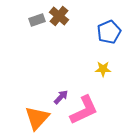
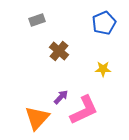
brown cross: moved 35 px down
blue pentagon: moved 5 px left, 9 px up
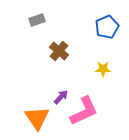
blue pentagon: moved 3 px right, 4 px down
pink L-shape: moved 1 px down
orange triangle: rotated 16 degrees counterclockwise
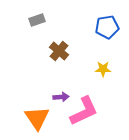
blue pentagon: rotated 15 degrees clockwise
purple arrow: rotated 42 degrees clockwise
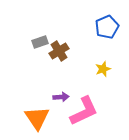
gray rectangle: moved 3 px right, 22 px down
blue pentagon: rotated 15 degrees counterclockwise
brown cross: rotated 18 degrees clockwise
yellow star: rotated 21 degrees counterclockwise
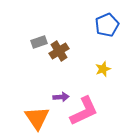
blue pentagon: moved 2 px up
gray rectangle: moved 1 px left
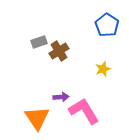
blue pentagon: rotated 15 degrees counterclockwise
pink L-shape: rotated 96 degrees counterclockwise
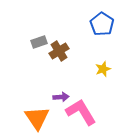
blue pentagon: moved 5 px left, 1 px up
pink L-shape: moved 3 px left, 1 px down
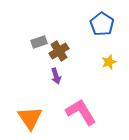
yellow star: moved 6 px right, 7 px up
purple arrow: moved 5 px left, 21 px up; rotated 77 degrees clockwise
orange triangle: moved 7 px left
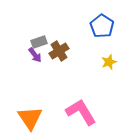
blue pentagon: moved 2 px down
purple arrow: moved 21 px left, 21 px up; rotated 21 degrees counterclockwise
